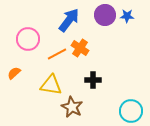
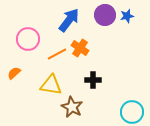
blue star: rotated 16 degrees counterclockwise
cyan circle: moved 1 px right, 1 px down
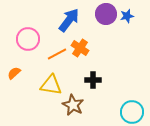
purple circle: moved 1 px right, 1 px up
brown star: moved 1 px right, 2 px up
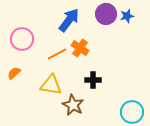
pink circle: moved 6 px left
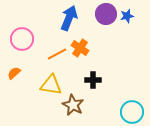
blue arrow: moved 2 px up; rotated 15 degrees counterclockwise
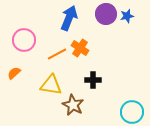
pink circle: moved 2 px right, 1 px down
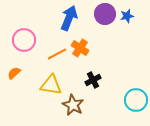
purple circle: moved 1 px left
black cross: rotated 28 degrees counterclockwise
cyan circle: moved 4 px right, 12 px up
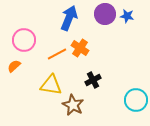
blue star: rotated 24 degrees clockwise
orange semicircle: moved 7 px up
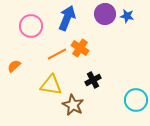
blue arrow: moved 2 px left
pink circle: moved 7 px right, 14 px up
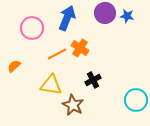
purple circle: moved 1 px up
pink circle: moved 1 px right, 2 px down
